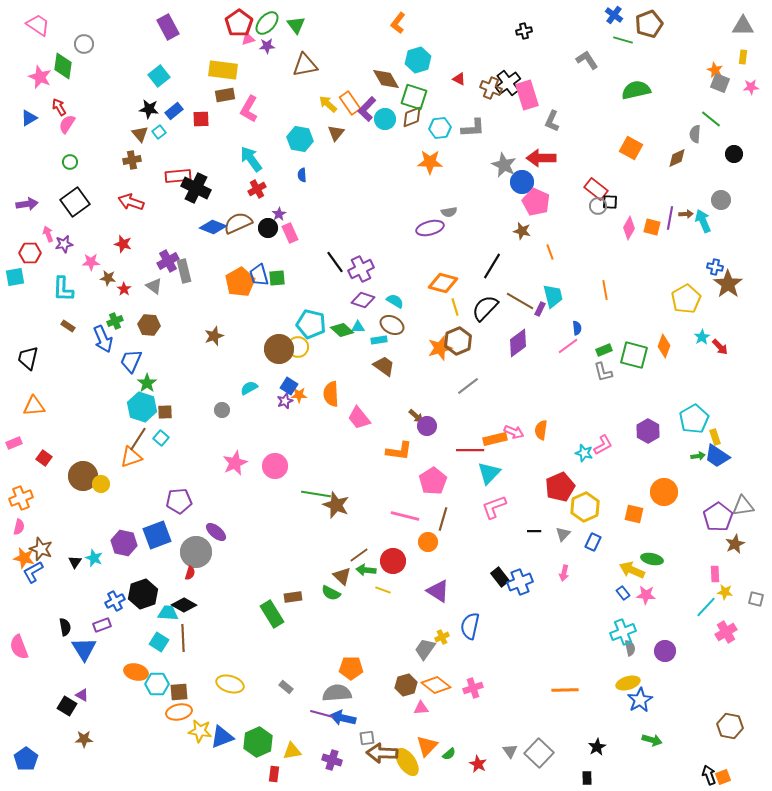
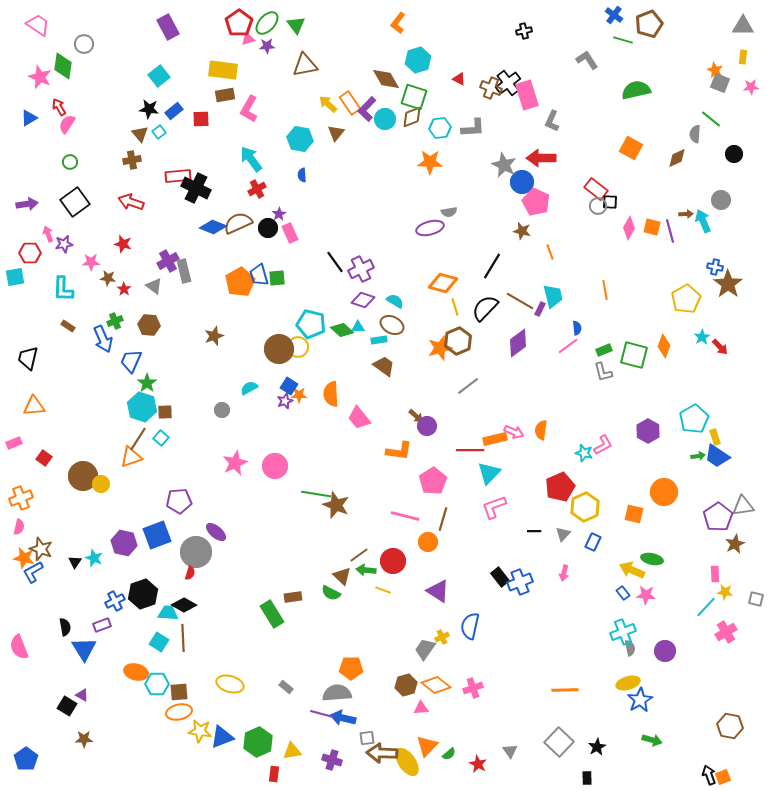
purple line at (670, 218): moved 13 px down; rotated 25 degrees counterclockwise
gray square at (539, 753): moved 20 px right, 11 px up
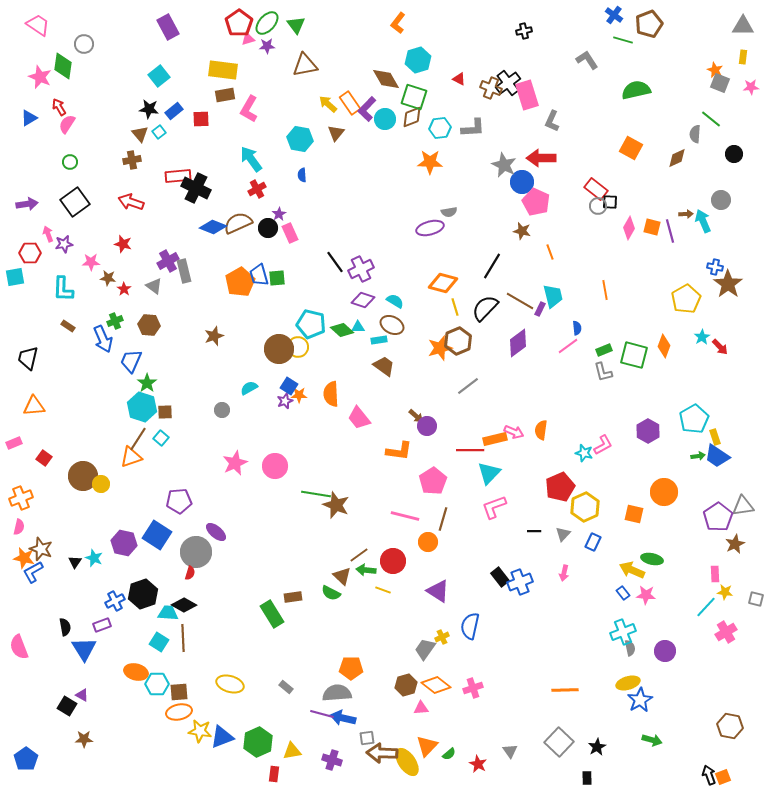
blue square at (157, 535): rotated 36 degrees counterclockwise
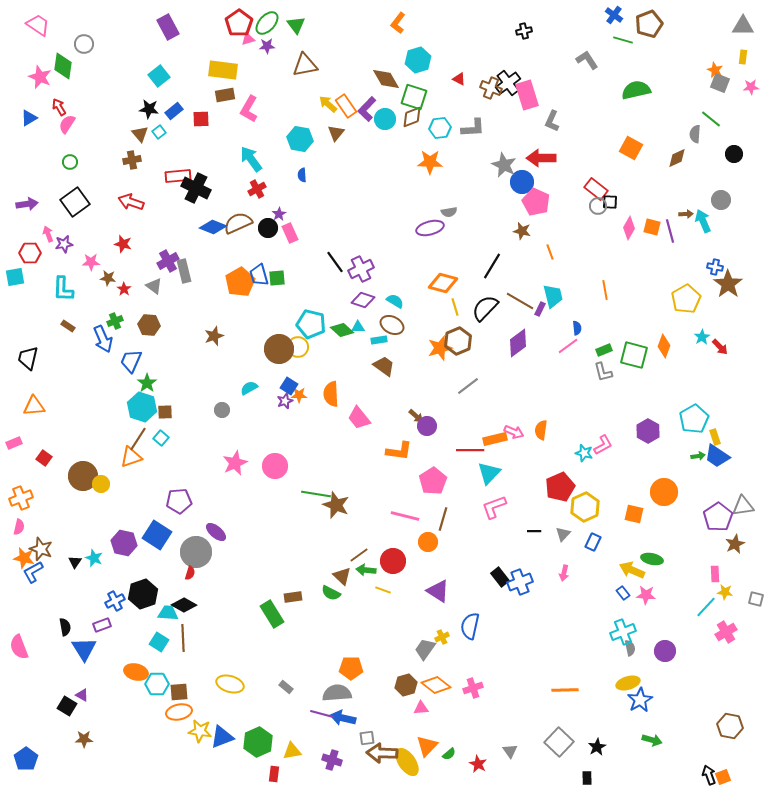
orange rectangle at (350, 103): moved 4 px left, 3 px down
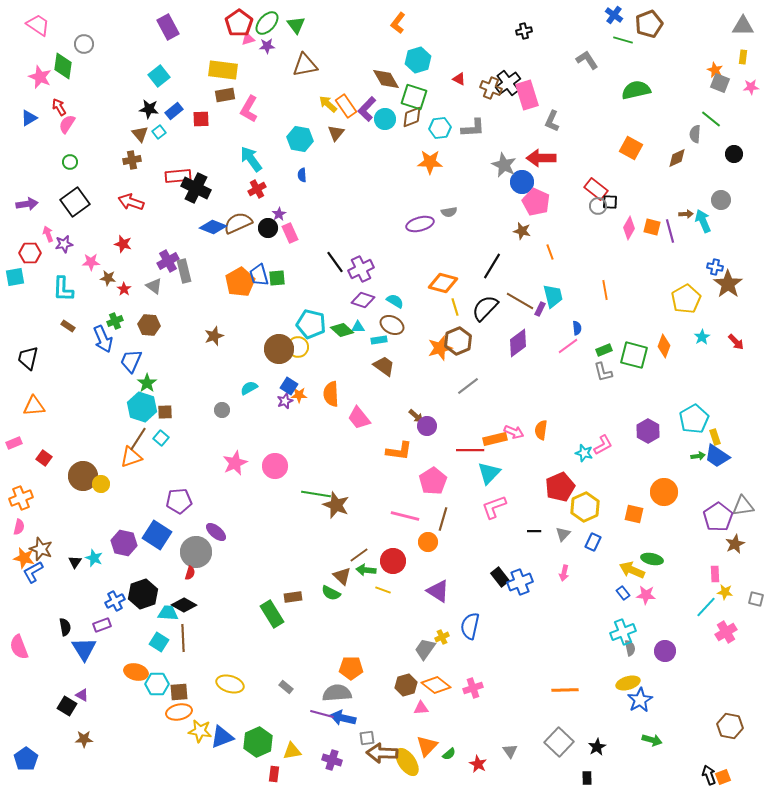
purple ellipse at (430, 228): moved 10 px left, 4 px up
red arrow at (720, 347): moved 16 px right, 5 px up
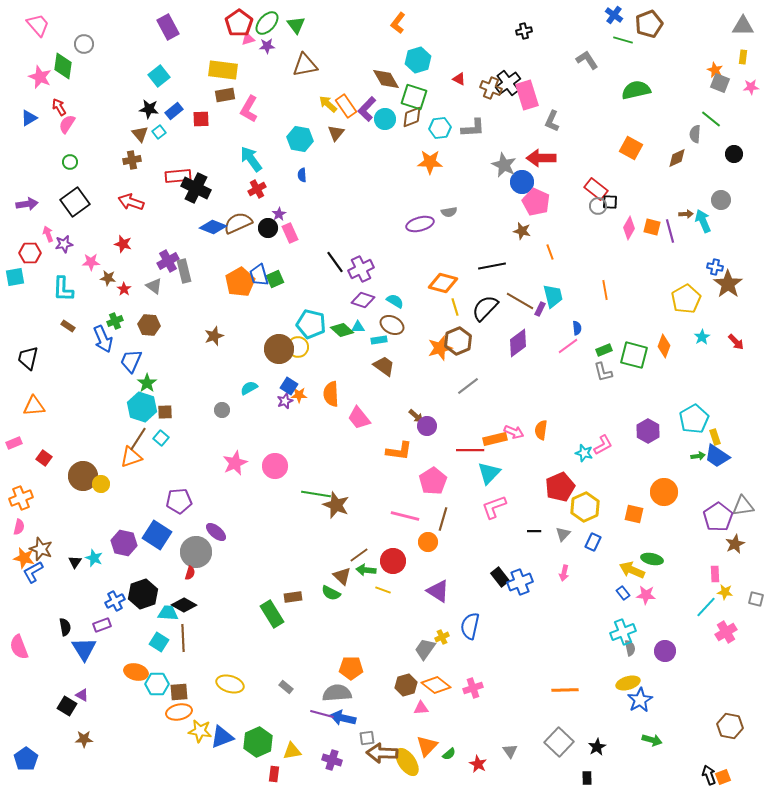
pink trapezoid at (38, 25): rotated 15 degrees clockwise
black line at (492, 266): rotated 48 degrees clockwise
green square at (277, 278): moved 2 px left, 1 px down; rotated 18 degrees counterclockwise
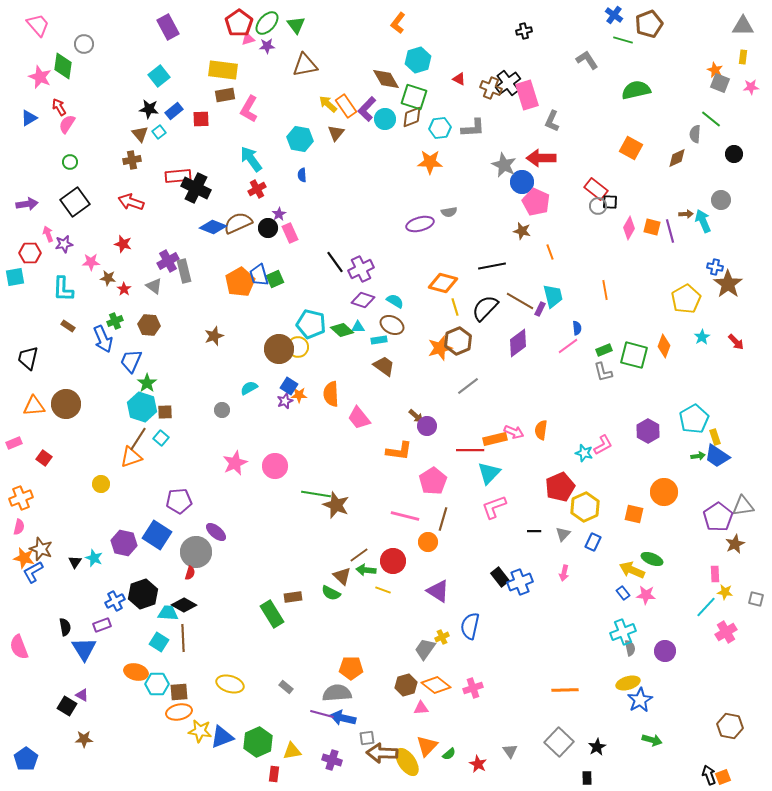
brown circle at (83, 476): moved 17 px left, 72 px up
green ellipse at (652, 559): rotated 10 degrees clockwise
